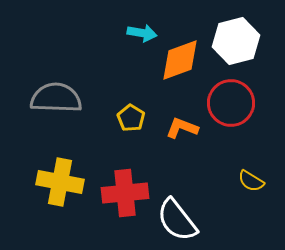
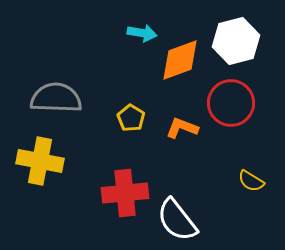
yellow cross: moved 20 px left, 21 px up
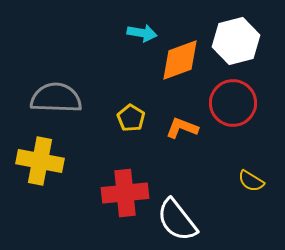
red circle: moved 2 px right
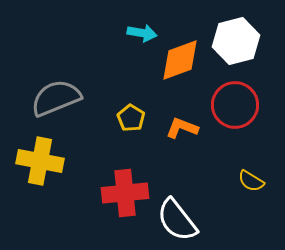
gray semicircle: rotated 24 degrees counterclockwise
red circle: moved 2 px right, 2 px down
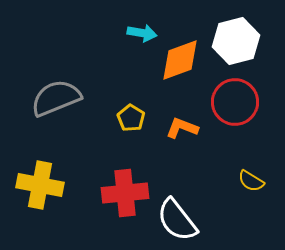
red circle: moved 3 px up
yellow cross: moved 24 px down
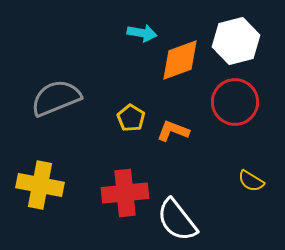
orange L-shape: moved 9 px left, 3 px down
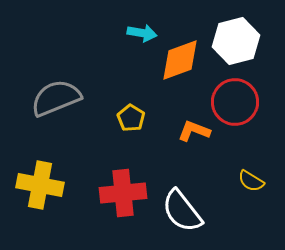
orange L-shape: moved 21 px right
red cross: moved 2 px left
white semicircle: moved 5 px right, 9 px up
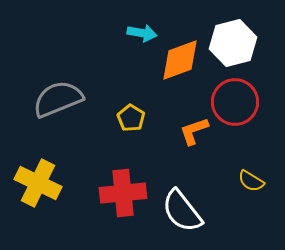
white hexagon: moved 3 px left, 2 px down
gray semicircle: moved 2 px right, 1 px down
orange L-shape: rotated 40 degrees counterclockwise
yellow cross: moved 2 px left, 2 px up; rotated 15 degrees clockwise
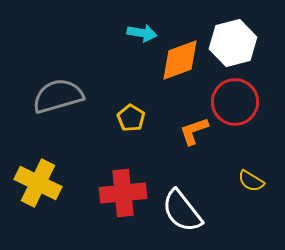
gray semicircle: moved 3 px up; rotated 6 degrees clockwise
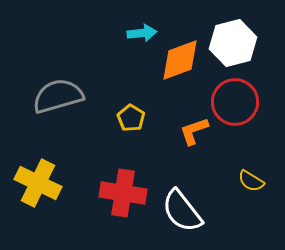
cyan arrow: rotated 16 degrees counterclockwise
red cross: rotated 15 degrees clockwise
